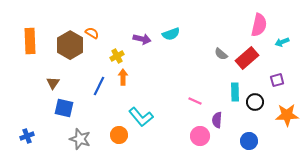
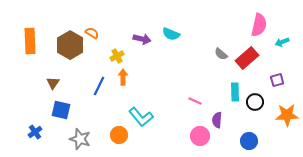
cyan semicircle: rotated 42 degrees clockwise
blue square: moved 3 px left, 2 px down
blue cross: moved 8 px right, 4 px up; rotated 16 degrees counterclockwise
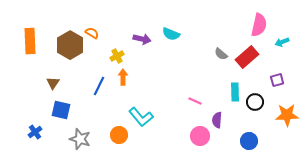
red rectangle: moved 1 px up
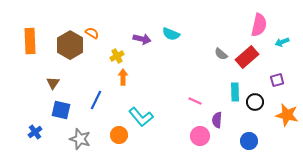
blue line: moved 3 px left, 14 px down
orange star: rotated 15 degrees clockwise
